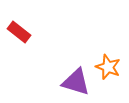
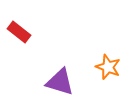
purple triangle: moved 16 px left
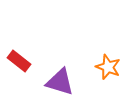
red rectangle: moved 29 px down
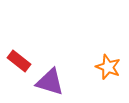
purple triangle: moved 10 px left
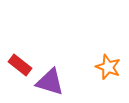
red rectangle: moved 1 px right, 4 px down
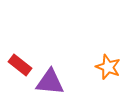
purple triangle: rotated 12 degrees counterclockwise
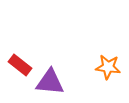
orange star: rotated 15 degrees counterclockwise
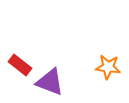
purple triangle: rotated 16 degrees clockwise
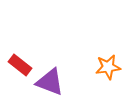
orange star: rotated 15 degrees counterclockwise
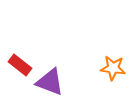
orange star: moved 5 px right, 1 px down; rotated 15 degrees clockwise
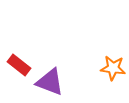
red rectangle: moved 1 px left
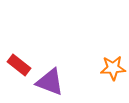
orange star: rotated 10 degrees counterclockwise
